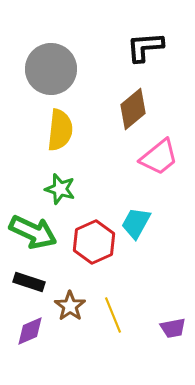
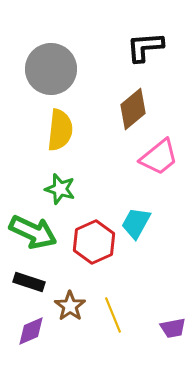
purple diamond: moved 1 px right
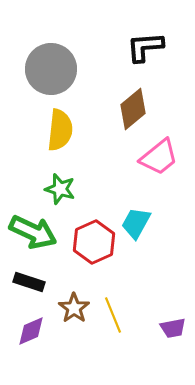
brown star: moved 4 px right, 2 px down
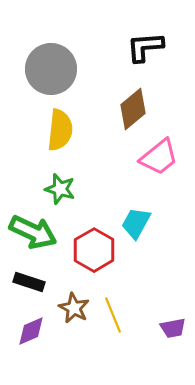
red hexagon: moved 8 px down; rotated 6 degrees counterclockwise
brown star: rotated 8 degrees counterclockwise
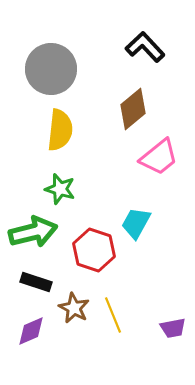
black L-shape: rotated 51 degrees clockwise
green arrow: rotated 39 degrees counterclockwise
red hexagon: rotated 12 degrees counterclockwise
black rectangle: moved 7 px right
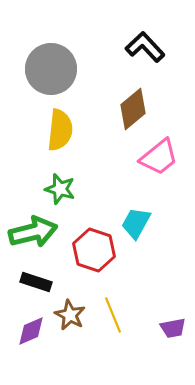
brown star: moved 4 px left, 7 px down
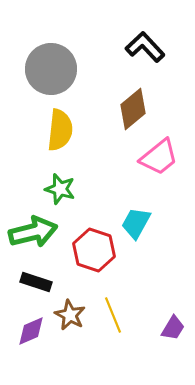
purple trapezoid: rotated 48 degrees counterclockwise
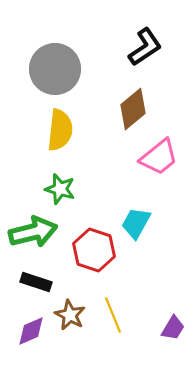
black L-shape: rotated 99 degrees clockwise
gray circle: moved 4 px right
